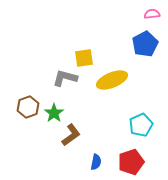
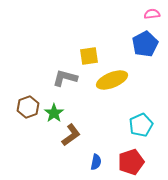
yellow square: moved 5 px right, 2 px up
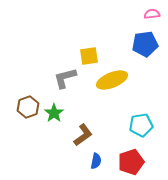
blue pentagon: rotated 20 degrees clockwise
gray L-shape: rotated 30 degrees counterclockwise
cyan pentagon: rotated 15 degrees clockwise
brown L-shape: moved 12 px right
blue semicircle: moved 1 px up
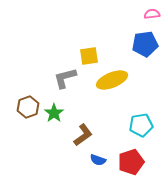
blue semicircle: moved 2 px right, 1 px up; rotated 98 degrees clockwise
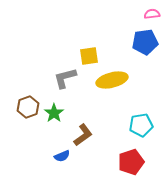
blue pentagon: moved 2 px up
yellow ellipse: rotated 8 degrees clockwise
blue semicircle: moved 36 px left, 4 px up; rotated 42 degrees counterclockwise
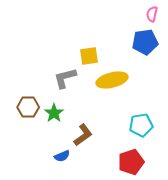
pink semicircle: rotated 70 degrees counterclockwise
brown hexagon: rotated 20 degrees clockwise
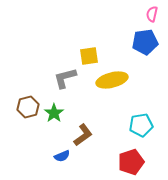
brown hexagon: rotated 15 degrees counterclockwise
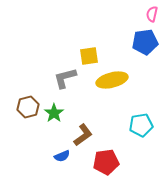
red pentagon: moved 25 px left; rotated 10 degrees clockwise
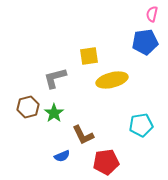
gray L-shape: moved 10 px left
brown L-shape: rotated 100 degrees clockwise
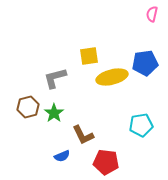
blue pentagon: moved 21 px down
yellow ellipse: moved 3 px up
red pentagon: rotated 15 degrees clockwise
